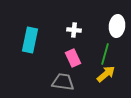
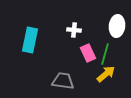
pink rectangle: moved 15 px right, 5 px up
gray trapezoid: moved 1 px up
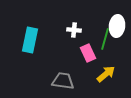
green line: moved 15 px up
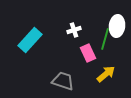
white cross: rotated 24 degrees counterclockwise
cyan rectangle: rotated 30 degrees clockwise
gray trapezoid: rotated 10 degrees clockwise
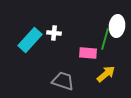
white cross: moved 20 px left, 3 px down; rotated 24 degrees clockwise
pink rectangle: rotated 60 degrees counterclockwise
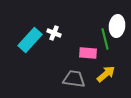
white cross: rotated 16 degrees clockwise
green line: rotated 30 degrees counterclockwise
gray trapezoid: moved 11 px right, 2 px up; rotated 10 degrees counterclockwise
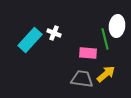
gray trapezoid: moved 8 px right
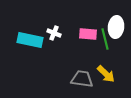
white ellipse: moved 1 px left, 1 px down
cyan rectangle: rotated 60 degrees clockwise
pink rectangle: moved 19 px up
yellow arrow: rotated 84 degrees clockwise
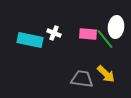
green line: rotated 25 degrees counterclockwise
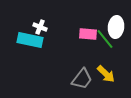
white cross: moved 14 px left, 6 px up
gray trapezoid: rotated 120 degrees clockwise
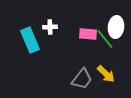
white cross: moved 10 px right; rotated 24 degrees counterclockwise
cyan rectangle: rotated 55 degrees clockwise
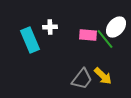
white ellipse: rotated 35 degrees clockwise
pink rectangle: moved 1 px down
yellow arrow: moved 3 px left, 2 px down
